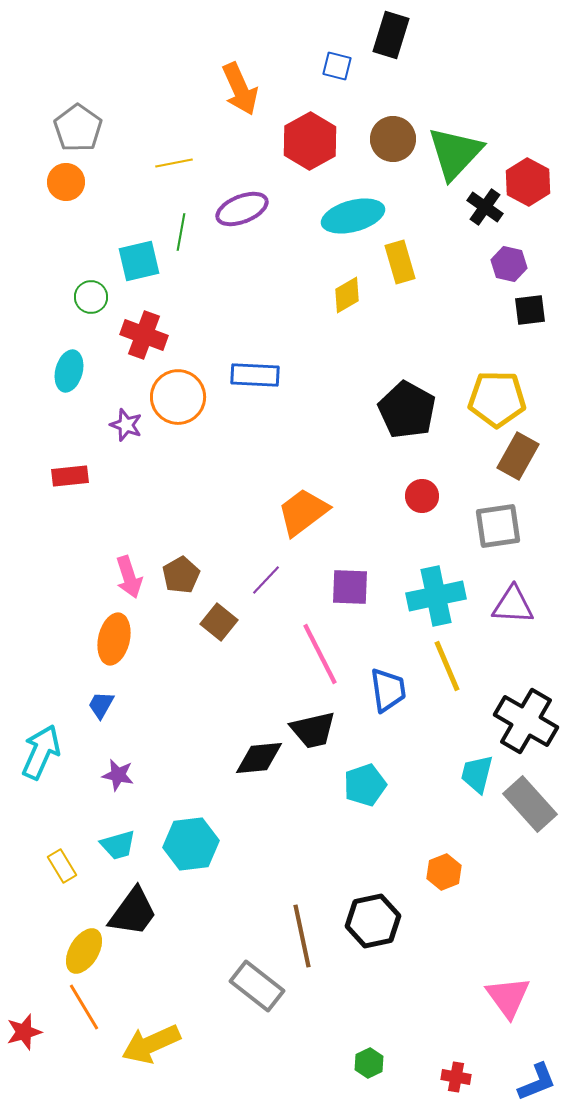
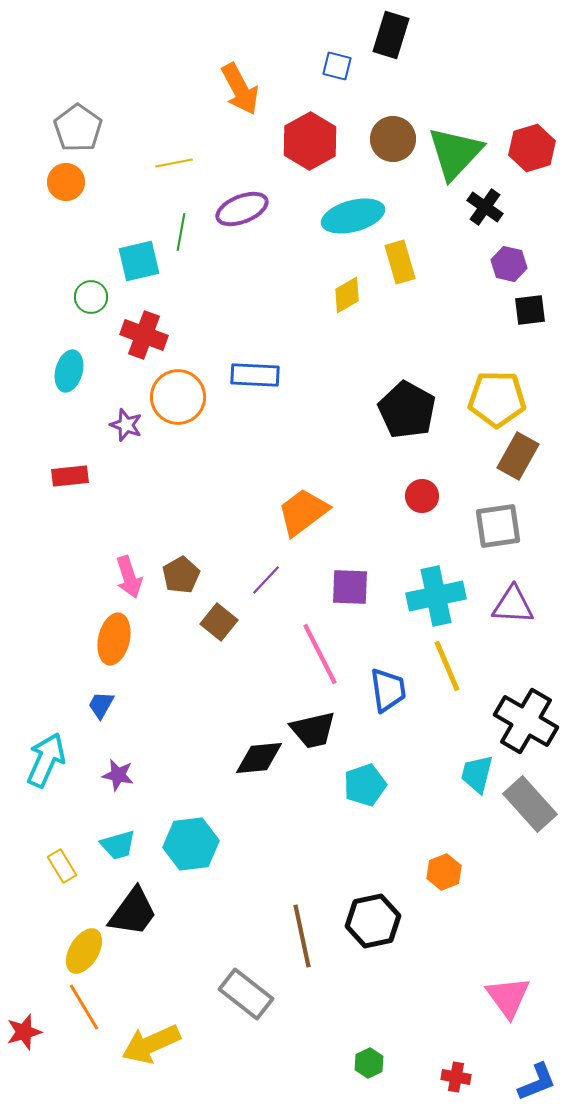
orange arrow at (240, 89): rotated 4 degrees counterclockwise
red hexagon at (528, 182): moved 4 px right, 34 px up; rotated 15 degrees clockwise
cyan arrow at (41, 752): moved 5 px right, 8 px down
gray rectangle at (257, 986): moved 11 px left, 8 px down
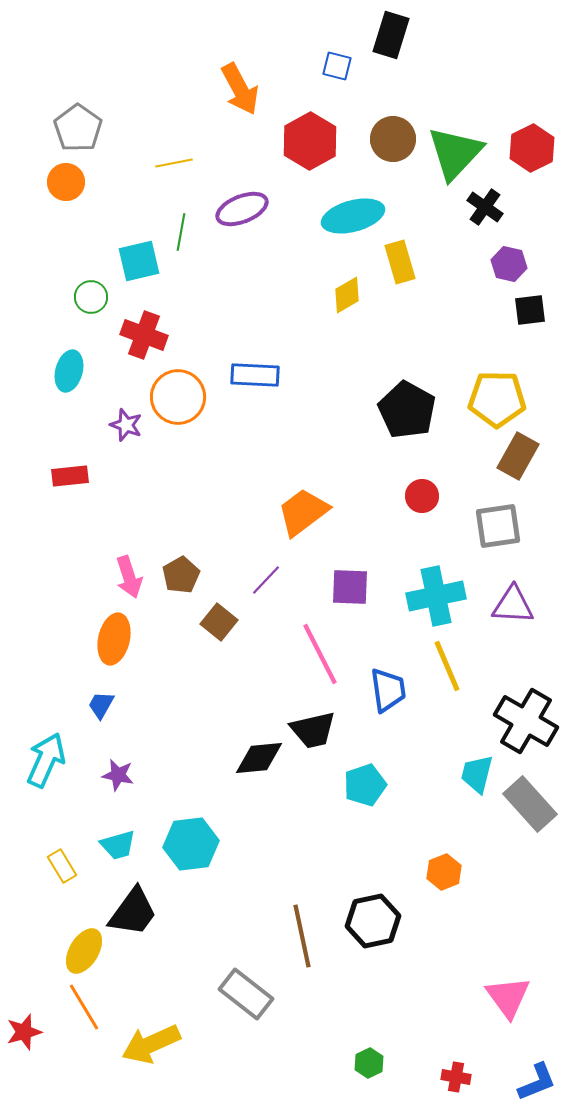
red hexagon at (532, 148): rotated 9 degrees counterclockwise
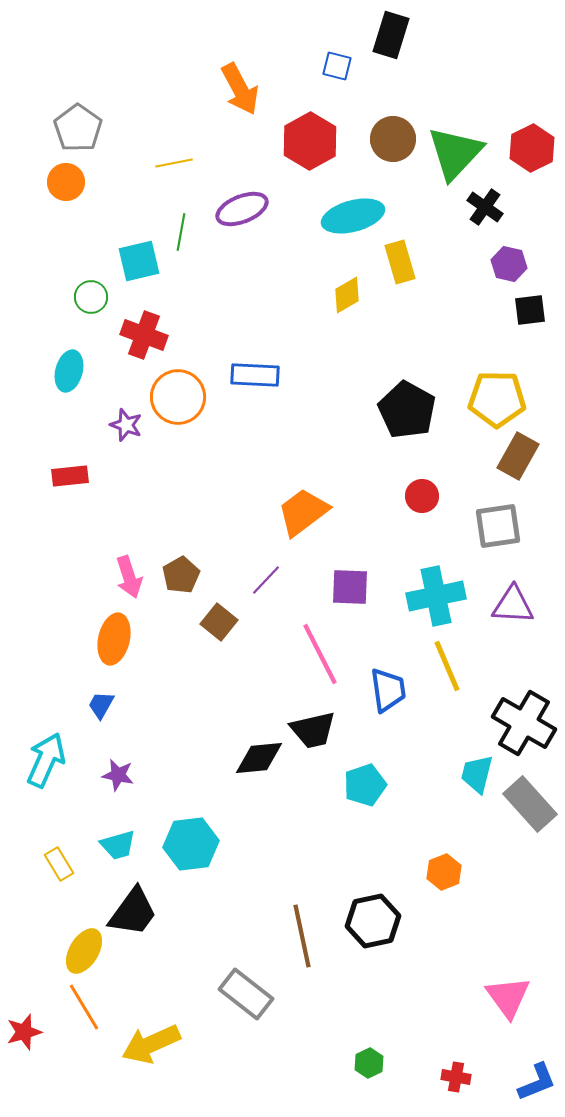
black cross at (526, 721): moved 2 px left, 2 px down
yellow rectangle at (62, 866): moved 3 px left, 2 px up
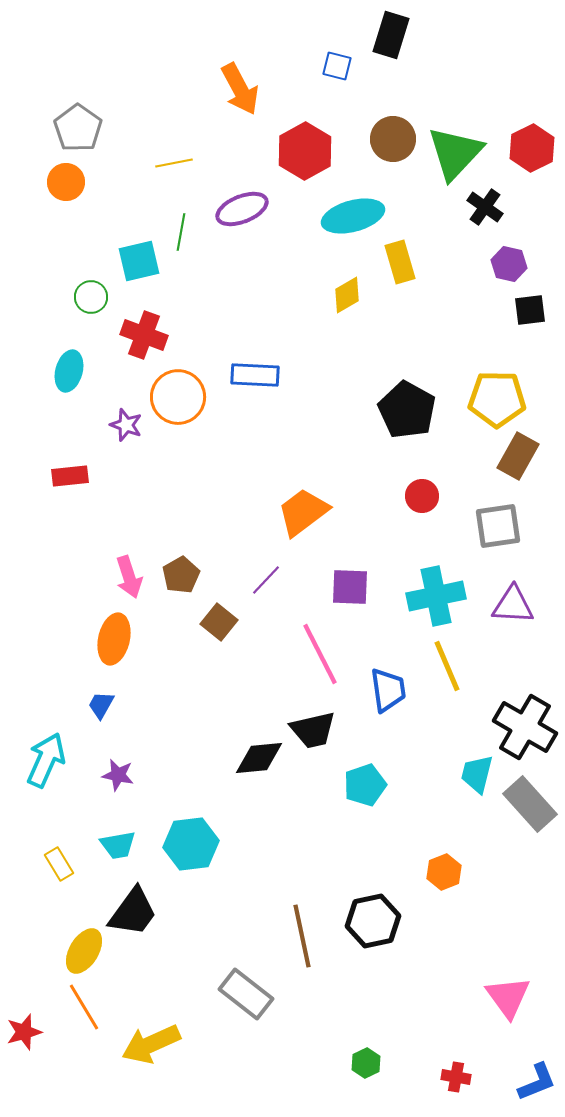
red hexagon at (310, 141): moved 5 px left, 10 px down
black cross at (524, 723): moved 1 px right, 4 px down
cyan trapezoid at (118, 845): rotated 6 degrees clockwise
green hexagon at (369, 1063): moved 3 px left
